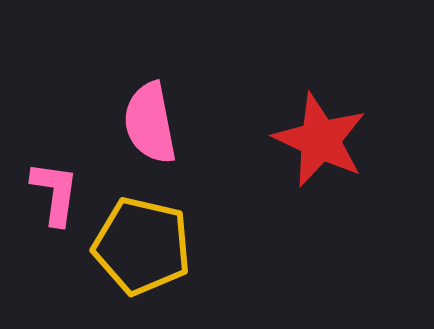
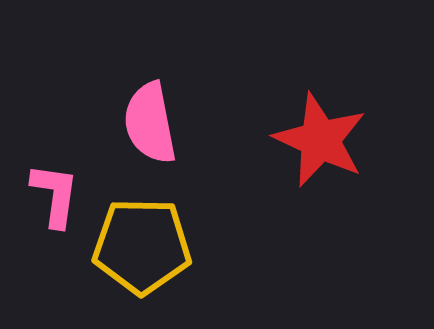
pink L-shape: moved 2 px down
yellow pentagon: rotated 12 degrees counterclockwise
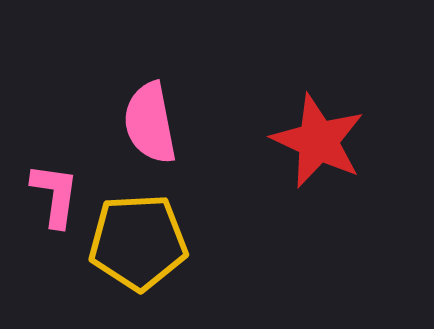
red star: moved 2 px left, 1 px down
yellow pentagon: moved 4 px left, 4 px up; rotated 4 degrees counterclockwise
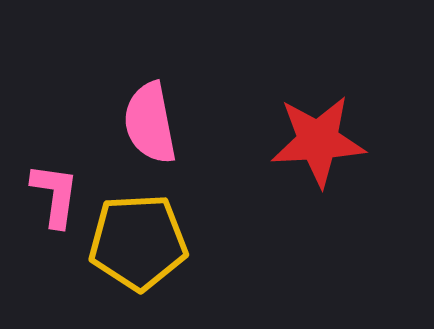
red star: rotated 28 degrees counterclockwise
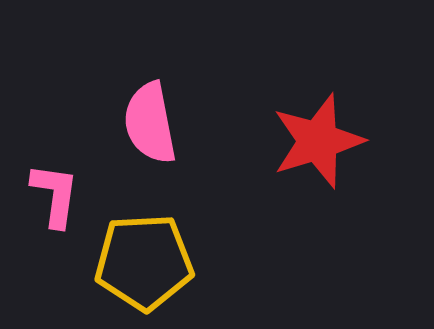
red star: rotated 14 degrees counterclockwise
yellow pentagon: moved 6 px right, 20 px down
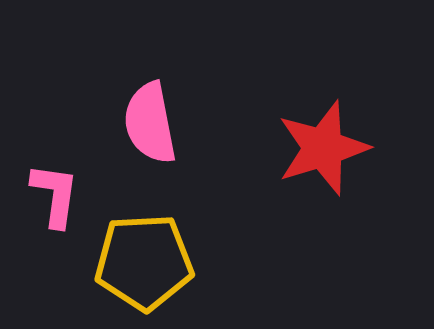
red star: moved 5 px right, 7 px down
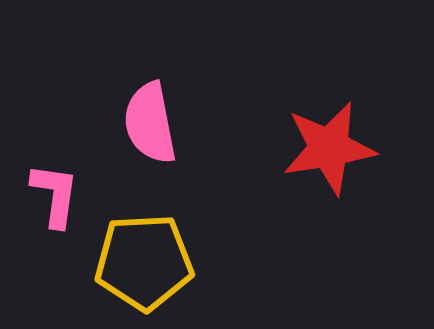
red star: moved 6 px right; rotated 8 degrees clockwise
